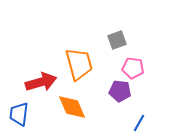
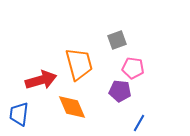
red arrow: moved 2 px up
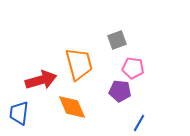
blue trapezoid: moved 1 px up
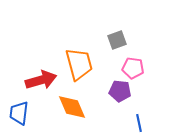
blue line: rotated 42 degrees counterclockwise
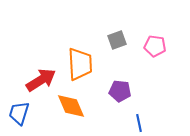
orange trapezoid: moved 1 px right; rotated 12 degrees clockwise
pink pentagon: moved 22 px right, 22 px up
red arrow: rotated 16 degrees counterclockwise
orange diamond: moved 1 px left, 1 px up
blue trapezoid: rotated 10 degrees clockwise
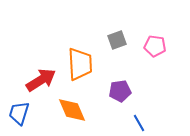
purple pentagon: rotated 15 degrees counterclockwise
orange diamond: moved 1 px right, 4 px down
blue line: rotated 18 degrees counterclockwise
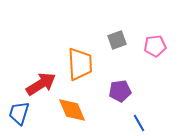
pink pentagon: rotated 15 degrees counterclockwise
red arrow: moved 4 px down
